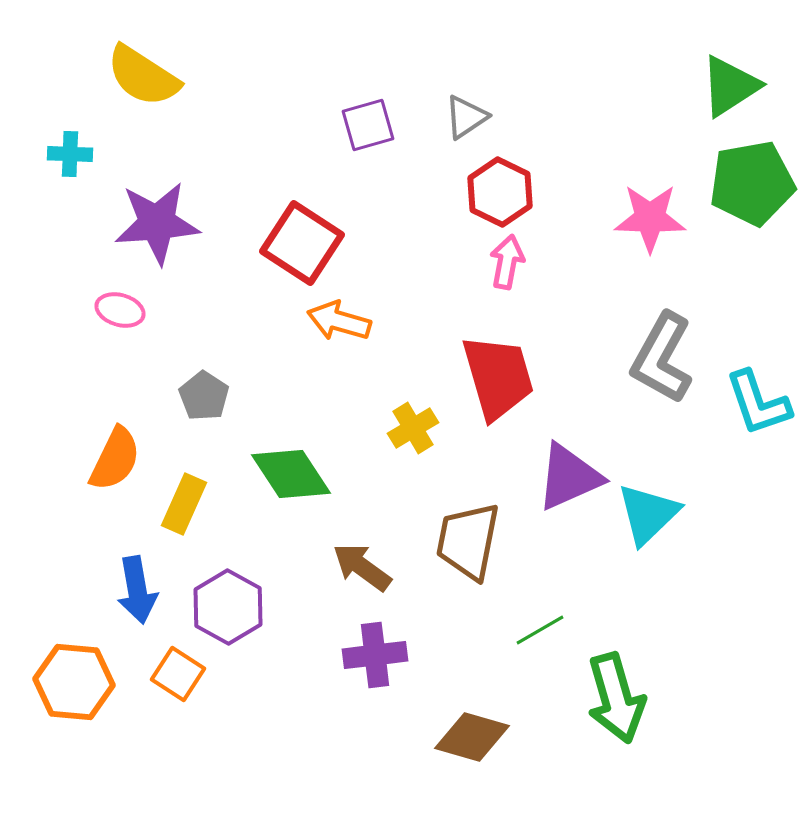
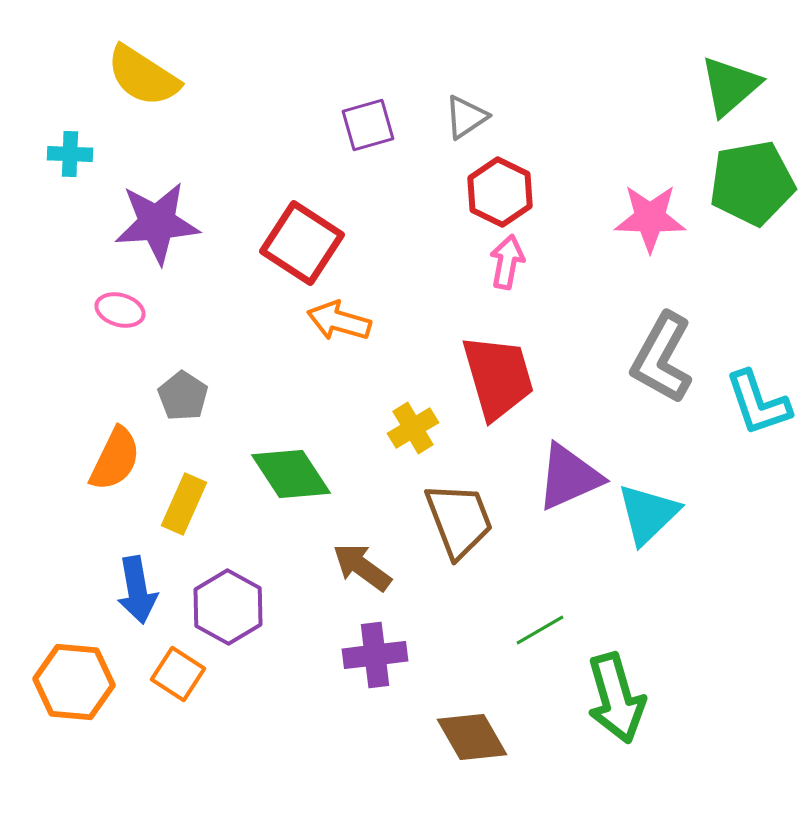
green triangle: rotated 8 degrees counterclockwise
gray pentagon: moved 21 px left
brown trapezoid: moved 9 px left, 21 px up; rotated 148 degrees clockwise
brown diamond: rotated 44 degrees clockwise
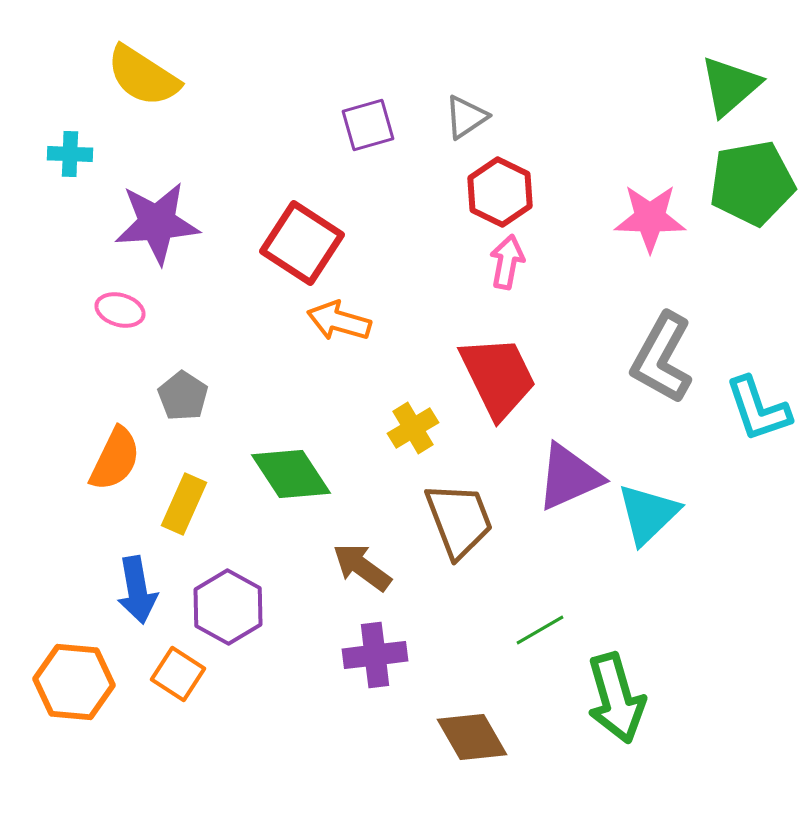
red trapezoid: rotated 10 degrees counterclockwise
cyan L-shape: moved 6 px down
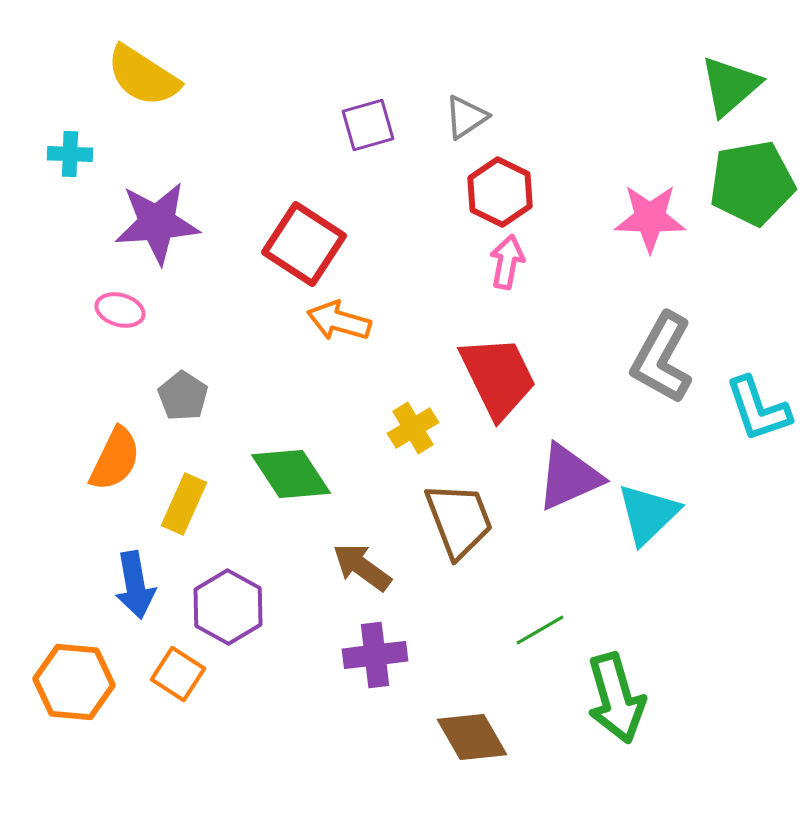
red square: moved 2 px right, 1 px down
blue arrow: moved 2 px left, 5 px up
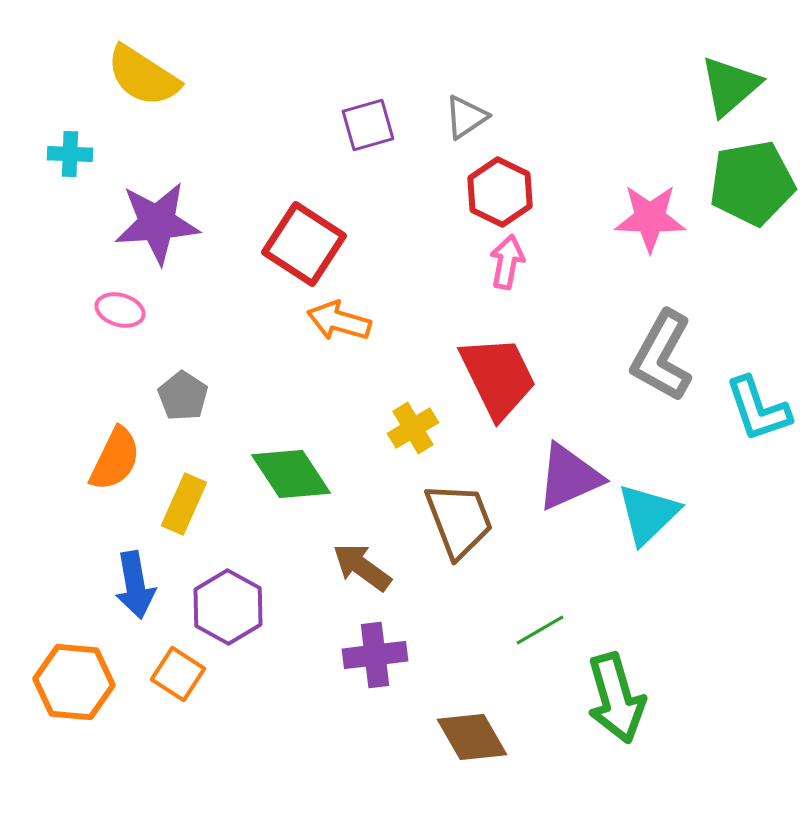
gray L-shape: moved 2 px up
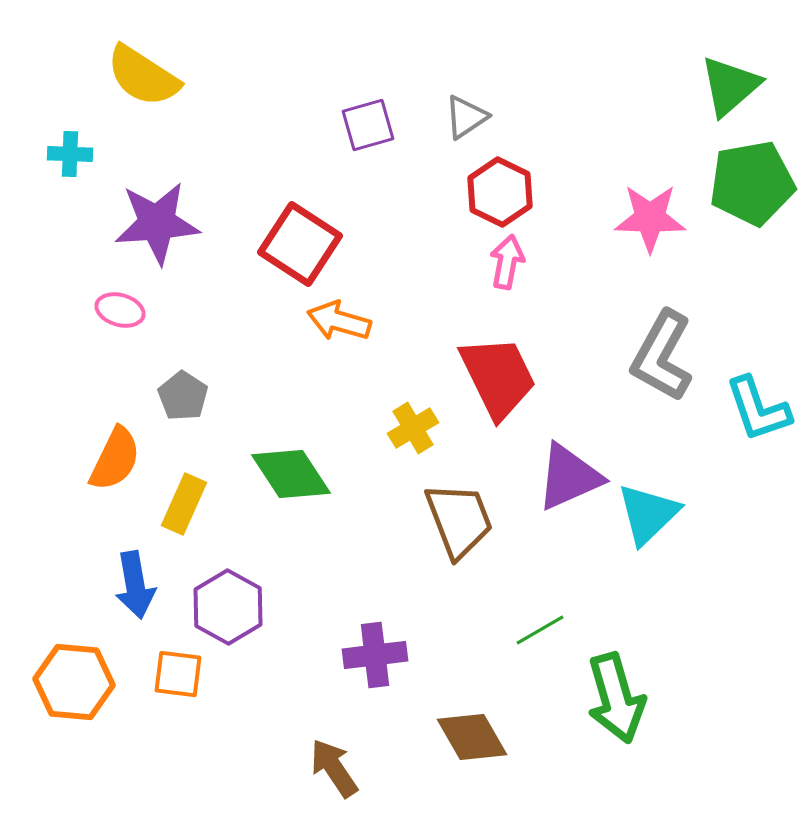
red square: moved 4 px left
brown arrow: moved 28 px left, 201 px down; rotated 20 degrees clockwise
orange square: rotated 26 degrees counterclockwise
